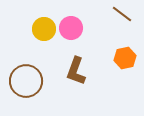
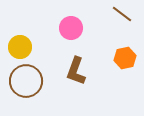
yellow circle: moved 24 px left, 18 px down
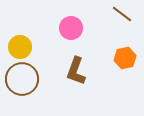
brown circle: moved 4 px left, 2 px up
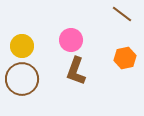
pink circle: moved 12 px down
yellow circle: moved 2 px right, 1 px up
